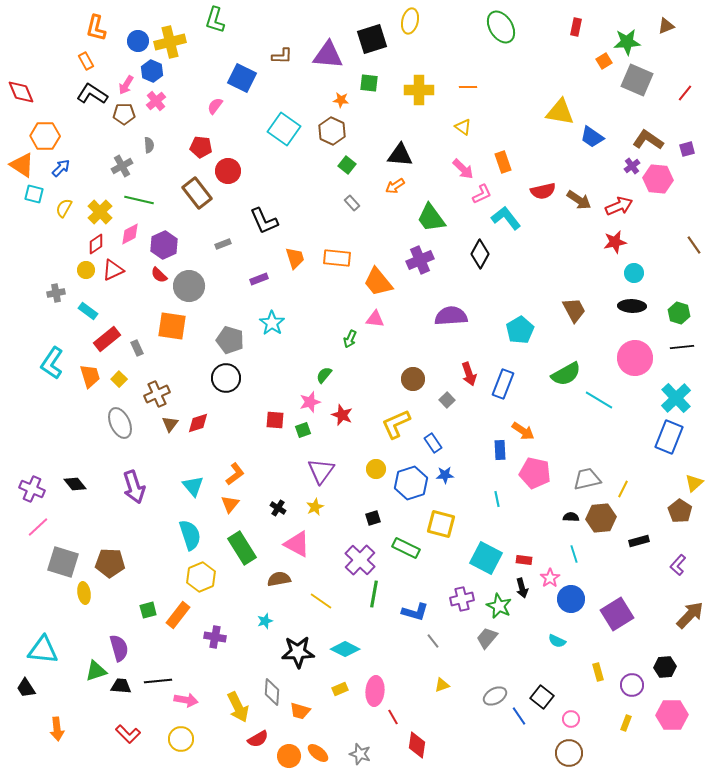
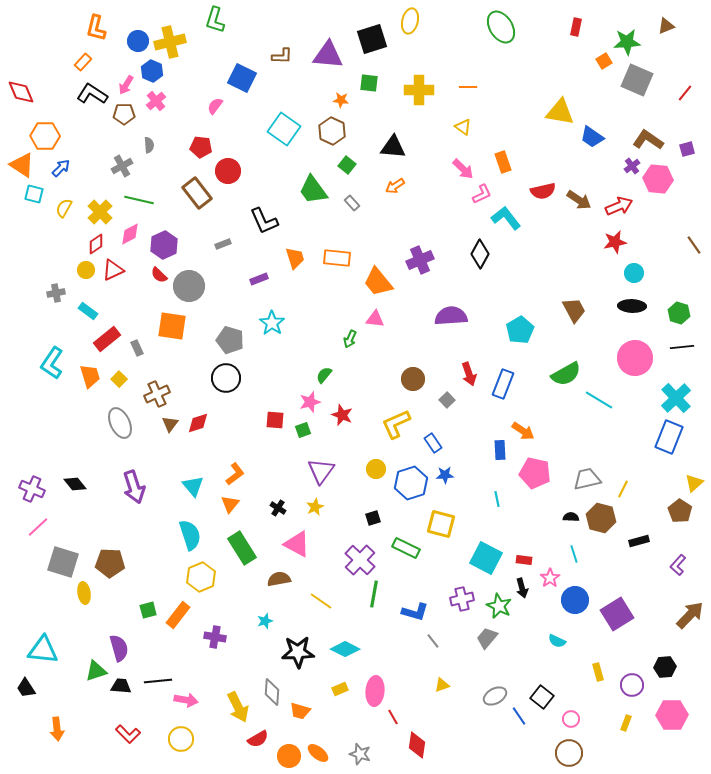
orange rectangle at (86, 61): moved 3 px left, 1 px down; rotated 72 degrees clockwise
black triangle at (400, 155): moved 7 px left, 8 px up
green trapezoid at (431, 218): moved 118 px left, 28 px up
brown hexagon at (601, 518): rotated 20 degrees clockwise
blue circle at (571, 599): moved 4 px right, 1 px down
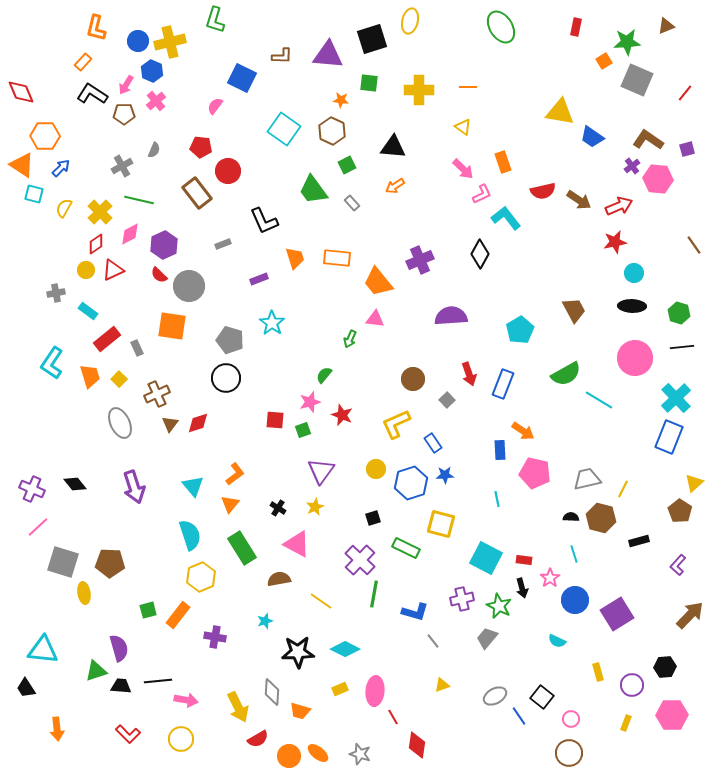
gray semicircle at (149, 145): moved 5 px right, 5 px down; rotated 28 degrees clockwise
green square at (347, 165): rotated 24 degrees clockwise
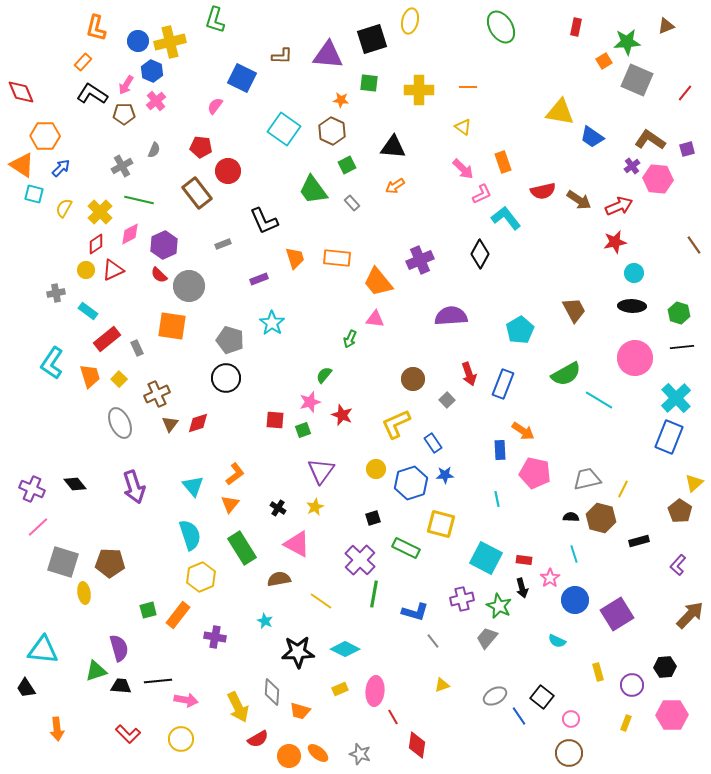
brown L-shape at (648, 140): moved 2 px right
cyan star at (265, 621): rotated 28 degrees counterclockwise
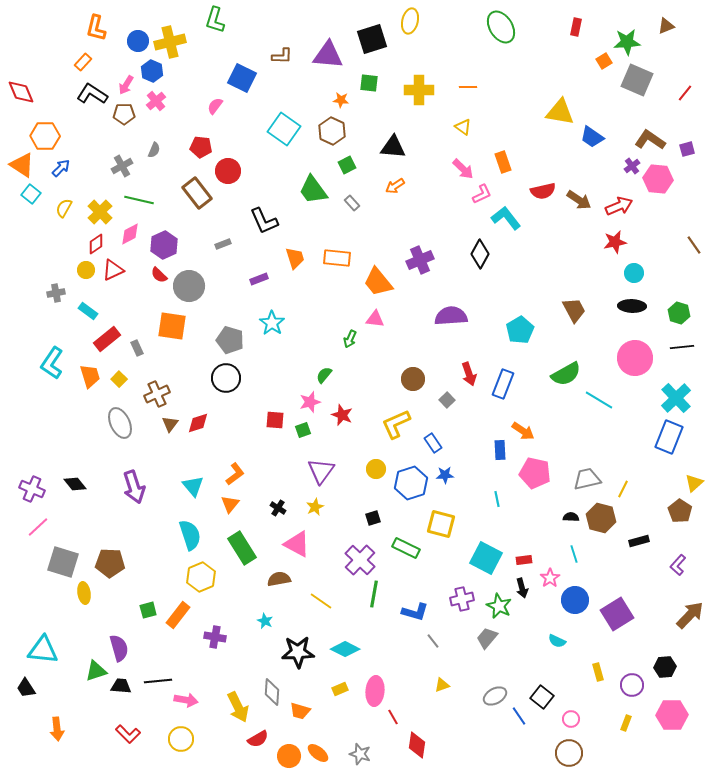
cyan square at (34, 194): moved 3 px left; rotated 24 degrees clockwise
red rectangle at (524, 560): rotated 14 degrees counterclockwise
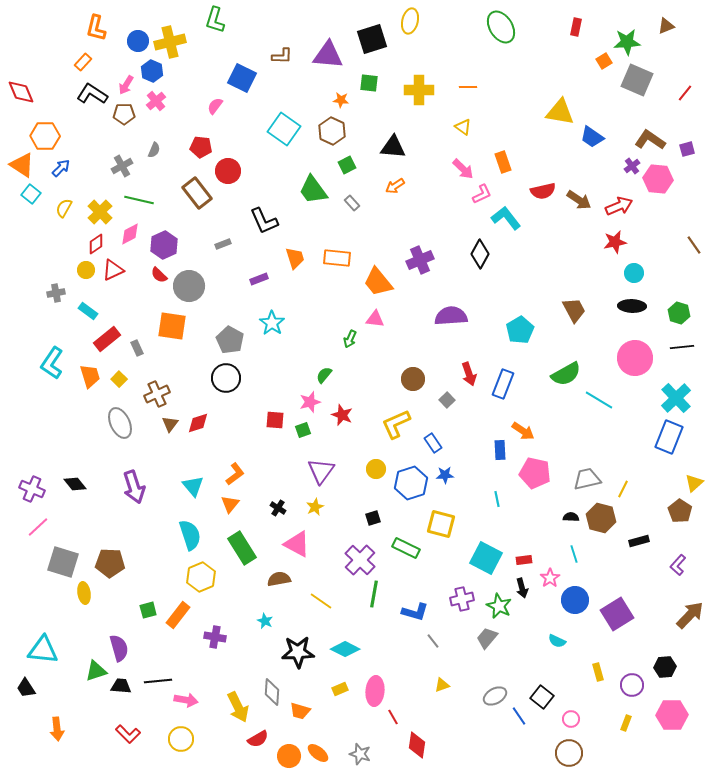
gray pentagon at (230, 340): rotated 12 degrees clockwise
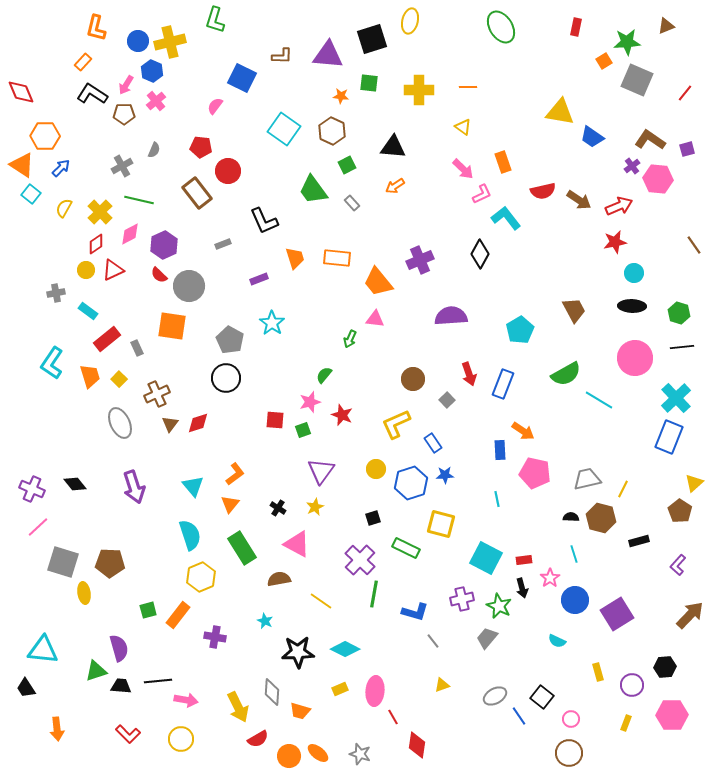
orange star at (341, 100): moved 4 px up
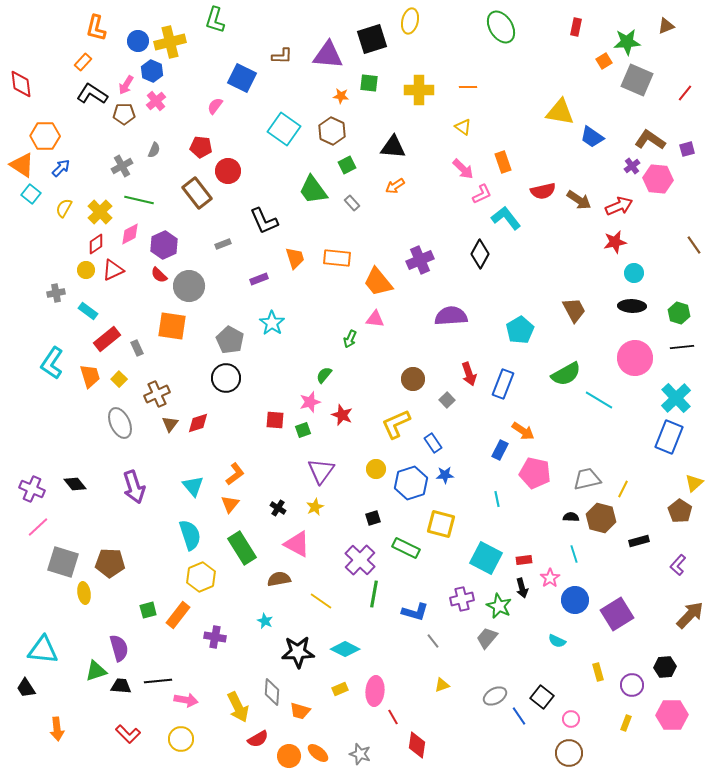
red diamond at (21, 92): moved 8 px up; rotated 16 degrees clockwise
blue rectangle at (500, 450): rotated 30 degrees clockwise
